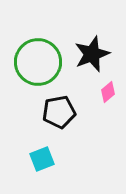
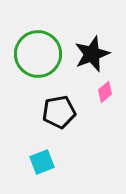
green circle: moved 8 px up
pink diamond: moved 3 px left
cyan square: moved 3 px down
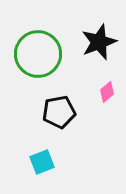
black star: moved 7 px right, 12 px up
pink diamond: moved 2 px right
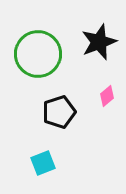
pink diamond: moved 4 px down
black pentagon: rotated 8 degrees counterclockwise
cyan square: moved 1 px right, 1 px down
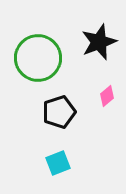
green circle: moved 4 px down
cyan square: moved 15 px right
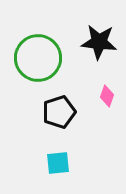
black star: rotated 27 degrees clockwise
pink diamond: rotated 30 degrees counterclockwise
cyan square: rotated 15 degrees clockwise
